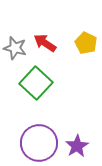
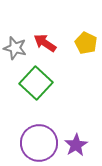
purple star: moved 1 px left, 1 px up
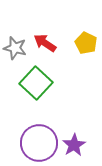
purple star: moved 2 px left
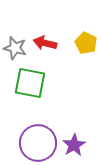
red arrow: rotated 20 degrees counterclockwise
green square: moved 6 px left; rotated 32 degrees counterclockwise
purple circle: moved 1 px left
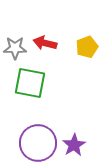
yellow pentagon: moved 1 px right, 4 px down; rotated 25 degrees clockwise
gray star: rotated 15 degrees counterclockwise
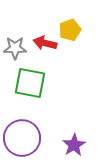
yellow pentagon: moved 17 px left, 17 px up
purple circle: moved 16 px left, 5 px up
